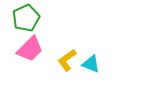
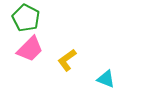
green pentagon: rotated 20 degrees counterclockwise
cyan triangle: moved 15 px right, 15 px down
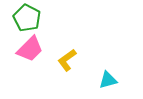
green pentagon: moved 1 px right
cyan triangle: moved 2 px right, 1 px down; rotated 36 degrees counterclockwise
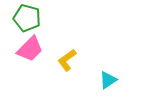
green pentagon: rotated 12 degrees counterclockwise
cyan triangle: rotated 18 degrees counterclockwise
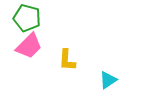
pink trapezoid: moved 1 px left, 3 px up
yellow L-shape: rotated 50 degrees counterclockwise
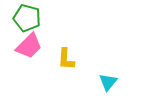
yellow L-shape: moved 1 px left, 1 px up
cyan triangle: moved 2 px down; rotated 18 degrees counterclockwise
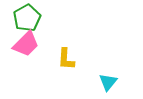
green pentagon: rotated 28 degrees clockwise
pink trapezoid: moved 3 px left, 2 px up
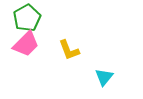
yellow L-shape: moved 3 px right, 9 px up; rotated 25 degrees counterclockwise
cyan triangle: moved 4 px left, 5 px up
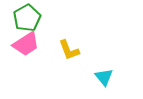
pink trapezoid: rotated 12 degrees clockwise
cyan triangle: rotated 18 degrees counterclockwise
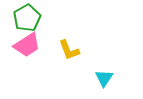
pink trapezoid: moved 1 px right, 1 px down
cyan triangle: moved 1 px down; rotated 12 degrees clockwise
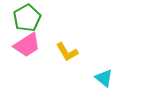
yellow L-shape: moved 2 px left, 2 px down; rotated 10 degrees counterclockwise
cyan triangle: rotated 24 degrees counterclockwise
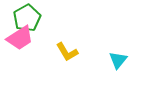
pink trapezoid: moved 7 px left, 7 px up
cyan triangle: moved 14 px right, 18 px up; rotated 30 degrees clockwise
